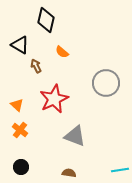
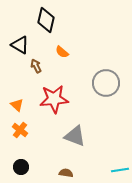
red star: rotated 20 degrees clockwise
brown semicircle: moved 3 px left
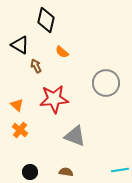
black circle: moved 9 px right, 5 px down
brown semicircle: moved 1 px up
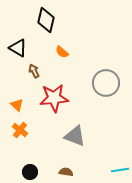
black triangle: moved 2 px left, 3 px down
brown arrow: moved 2 px left, 5 px down
red star: moved 1 px up
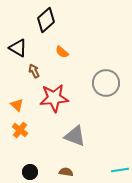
black diamond: rotated 35 degrees clockwise
